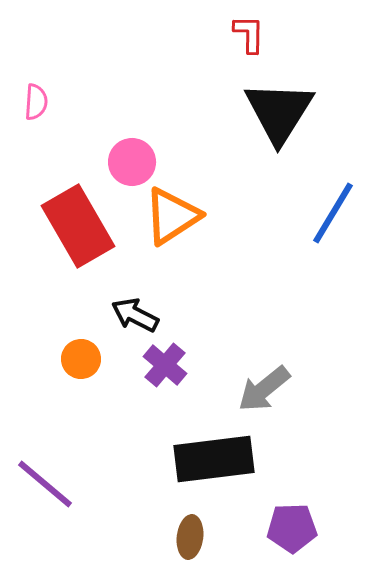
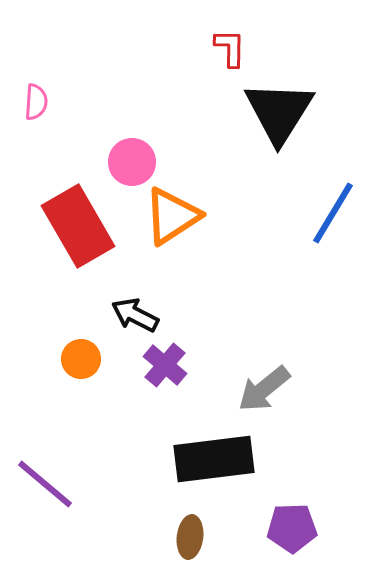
red L-shape: moved 19 px left, 14 px down
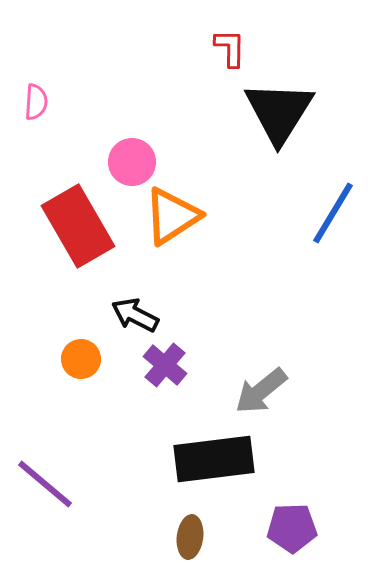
gray arrow: moved 3 px left, 2 px down
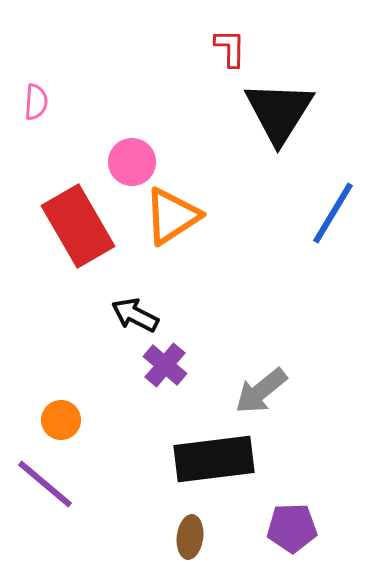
orange circle: moved 20 px left, 61 px down
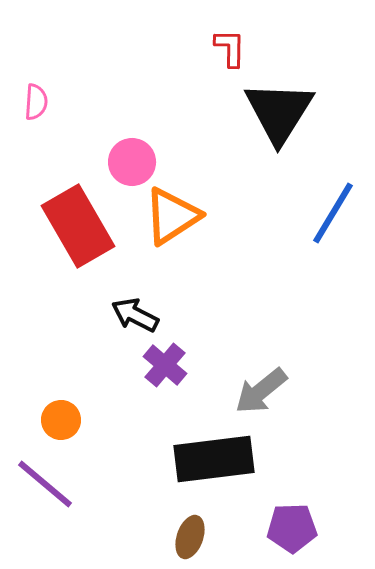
brown ellipse: rotated 12 degrees clockwise
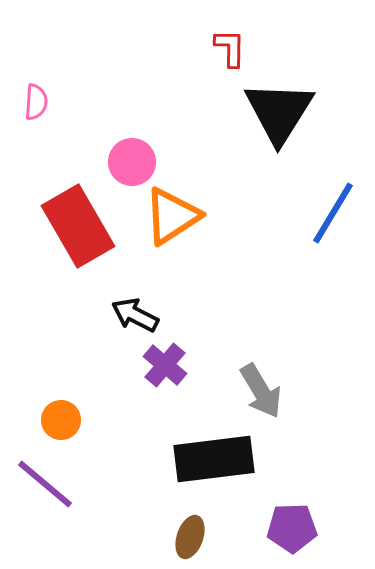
gray arrow: rotated 82 degrees counterclockwise
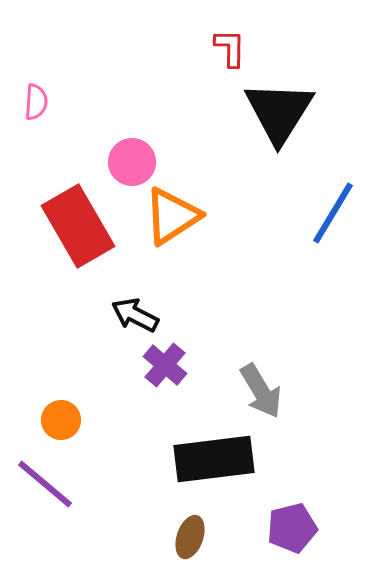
purple pentagon: rotated 12 degrees counterclockwise
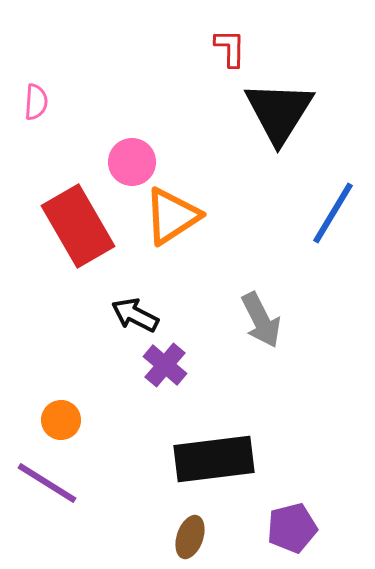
gray arrow: moved 71 px up; rotated 4 degrees clockwise
purple line: moved 2 px right, 1 px up; rotated 8 degrees counterclockwise
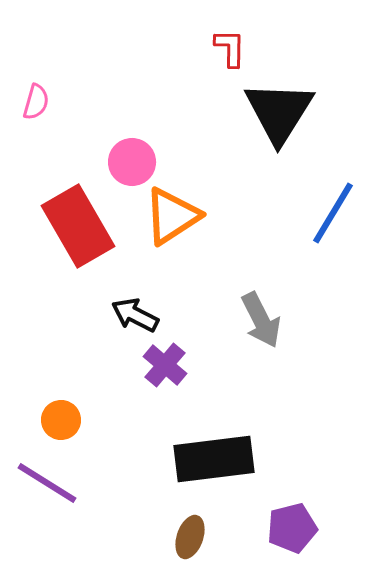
pink semicircle: rotated 12 degrees clockwise
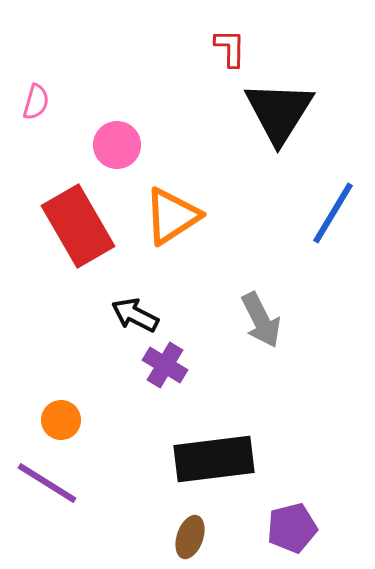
pink circle: moved 15 px left, 17 px up
purple cross: rotated 9 degrees counterclockwise
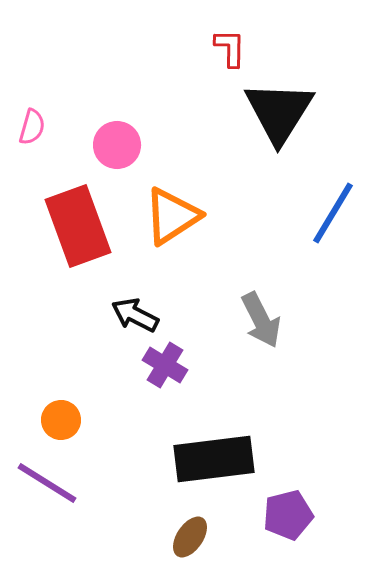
pink semicircle: moved 4 px left, 25 px down
red rectangle: rotated 10 degrees clockwise
purple pentagon: moved 4 px left, 13 px up
brown ellipse: rotated 15 degrees clockwise
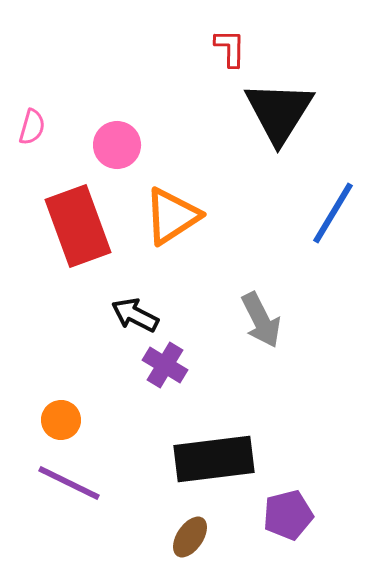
purple line: moved 22 px right; rotated 6 degrees counterclockwise
